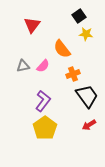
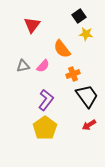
purple L-shape: moved 3 px right, 1 px up
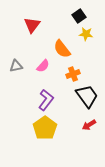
gray triangle: moved 7 px left
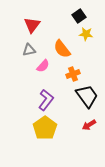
gray triangle: moved 13 px right, 16 px up
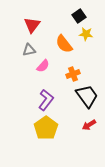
orange semicircle: moved 2 px right, 5 px up
yellow pentagon: moved 1 px right
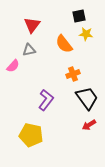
black square: rotated 24 degrees clockwise
pink semicircle: moved 30 px left
black trapezoid: moved 2 px down
yellow pentagon: moved 15 px left, 7 px down; rotated 25 degrees counterclockwise
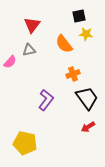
pink semicircle: moved 3 px left, 4 px up
red arrow: moved 1 px left, 2 px down
yellow pentagon: moved 6 px left, 8 px down
